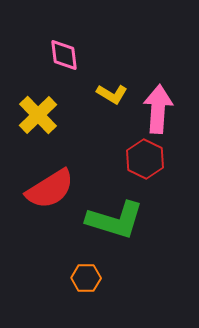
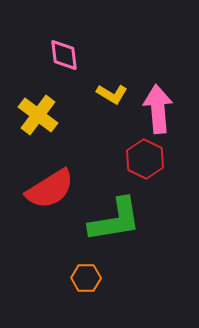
pink arrow: rotated 9 degrees counterclockwise
yellow cross: rotated 9 degrees counterclockwise
green L-shape: rotated 26 degrees counterclockwise
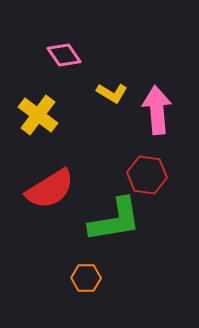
pink diamond: rotated 28 degrees counterclockwise
yellow L-shape: moved 1 px up
pink arrow: moved 1 px left, 1 px down
red hexagon: moved 2 px right, 16 px down; rotated 18 degrees counterclockwise
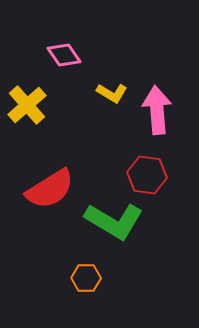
yellow cross: moved 11 px left, 10 px up; rotated 12 degrees clockwise
green L-shape: moved 1 px left, 1 px down; rotated 40 degrees clockwise
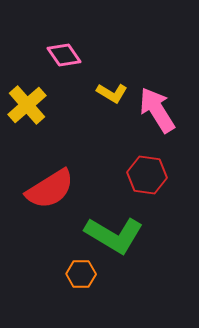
pink arrow: rotated 27 degrees counterclockwise
green L-shape: moved 14 px down
orange hexagon: moved 5 px left, 4 px up
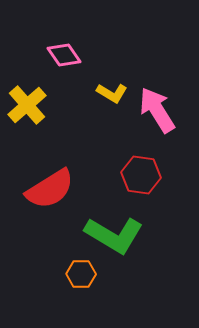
red hexagon: moved 6 px left
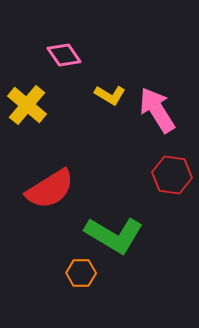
yellow L-shape: moved 2 px left, 2 px down
yellow cross: rotated 9 degrees counterclockwise
red hexagon: moved 31 px right
orange hexagon: moved 1 px up
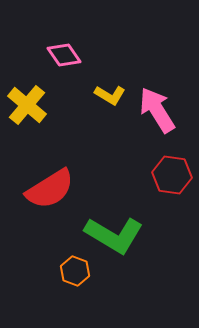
orange hexagon: moved 6 px left, 2 px up; rotated 20 degrees clockwise
